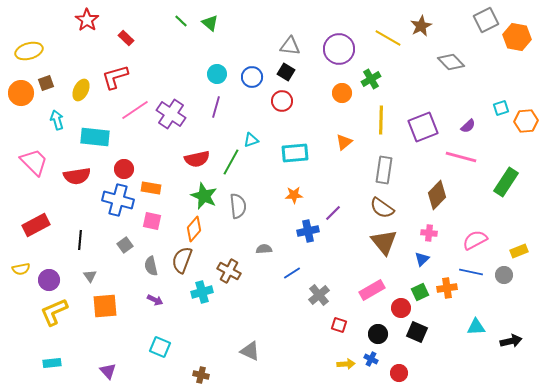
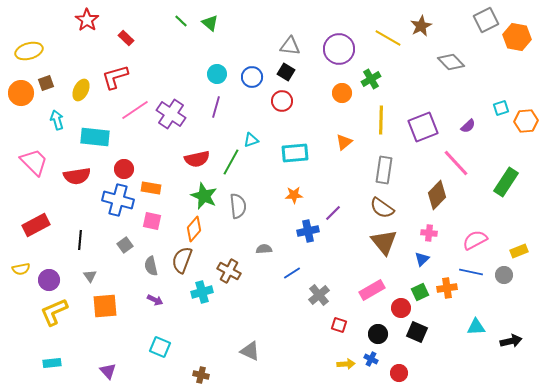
pink line at (461, 157): moved 5 px left, 6 px down; rotated 32 degrees clockwise
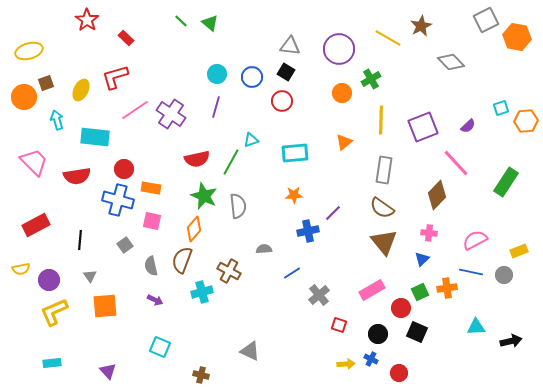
orange circle at (21, 93): moved 3 px right, 4 px down
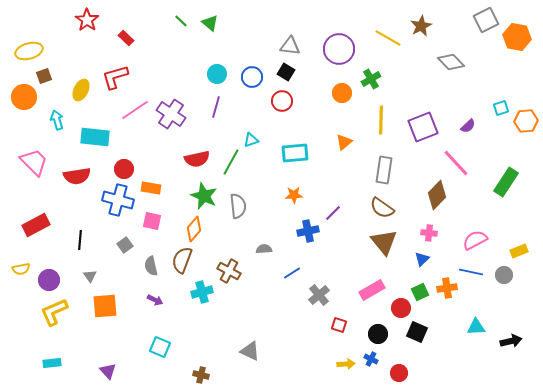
brown square at (46, 83): moved 2 px left, 7 px up
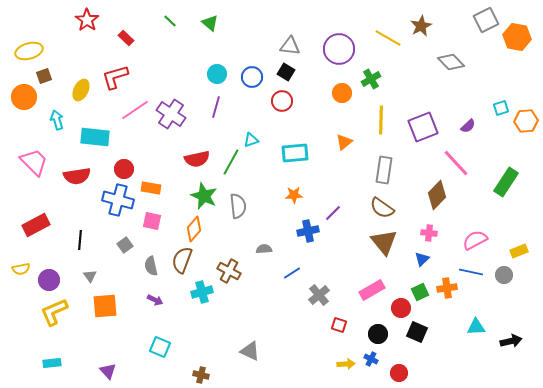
green line at (181, 21): moved 11 px left
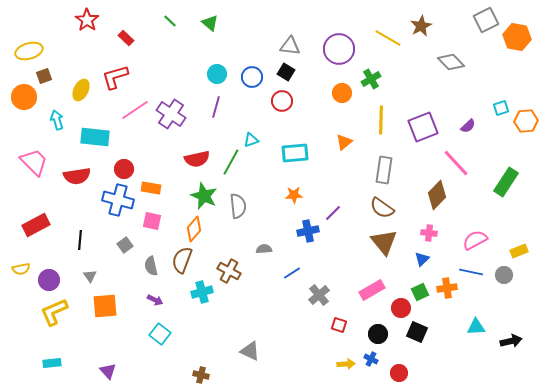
cyan square at (160, 347): moved 13 px up; rotated 15 degrees clockwise
